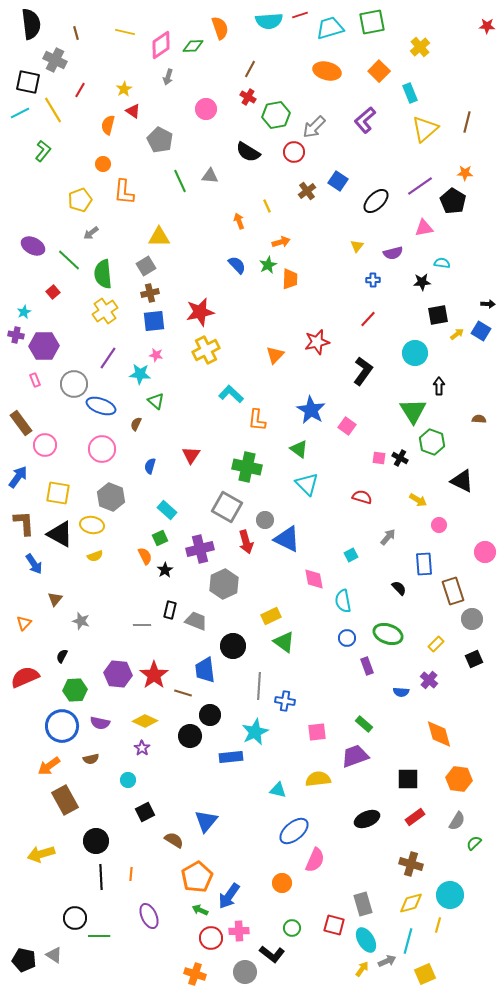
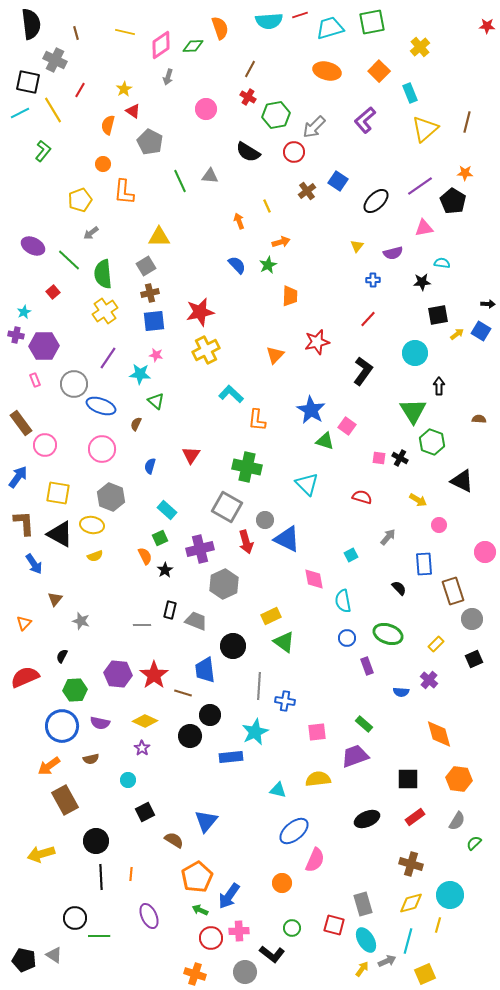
gray pentagon at (160, 140): moved 10 px left, 2 px down
orange trapezoid at (290, 279): moved 17 px down
green triangle at (299, 449): moved 26 px right, 8 px up; rotated 18 degrees counterclockwise
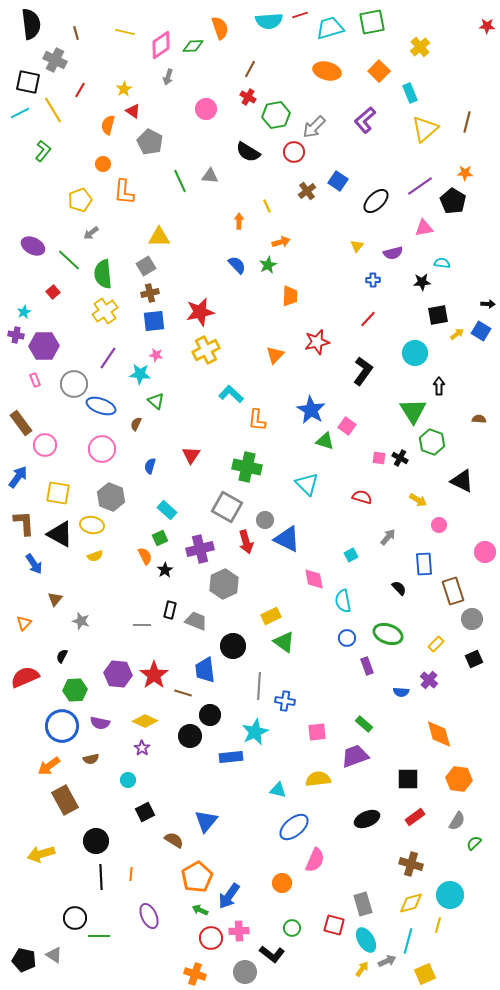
orange arrow at (239, 221): rotated 21 degrees clockwise
blue ellipse at (294, 831): moved 4 px up
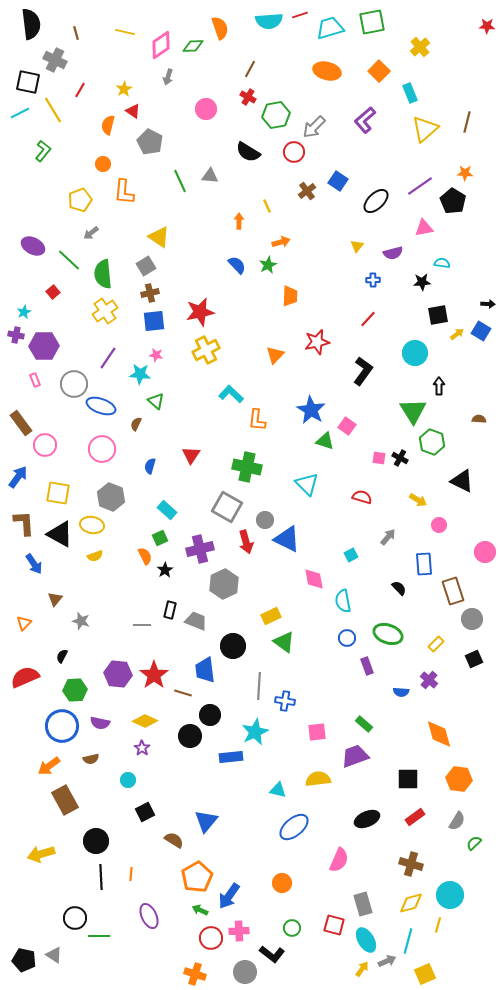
yellow triangle at (159, 237): rotated 35 degrees clockwise
pink semicircle at (315, 860): moved 24 px right
